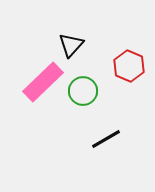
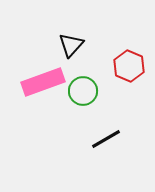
pink rectangle: rotated 24 degrees clockwise
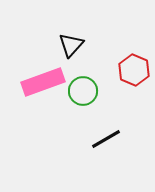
red hexagon: moved 5 px right, 4 px down
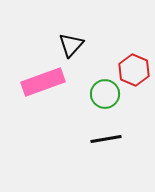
green circle: moved 22 px right, 3 px down
black line: rotated 20 degrees clockwise
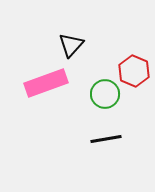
red hexagon: moved 1 px down
pink rectangle: moved 3 px right, 1 px down
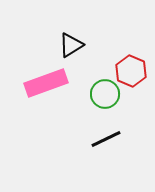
black triangle: rotated 16 degrees clockwise
red hexagon: moved 3 px left
black line: rotated 16 degrees counterclockwise
